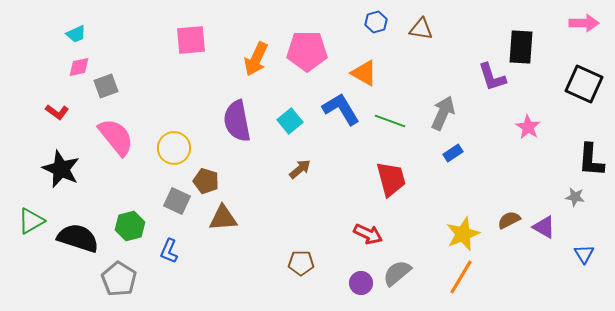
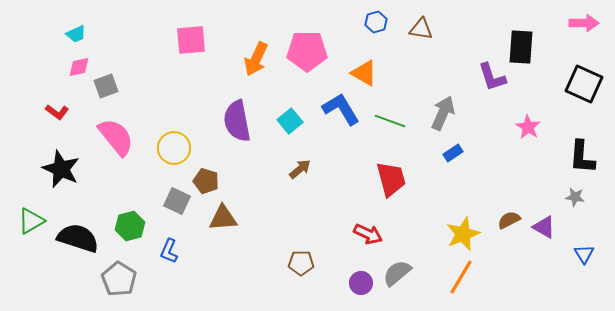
black L-shape at (591, 160): moved 9 px left, 3 px up
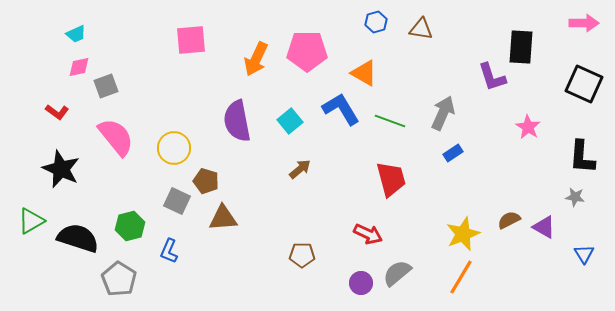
brown pentagon at (301, 263): moved 1 px right, 8 px up
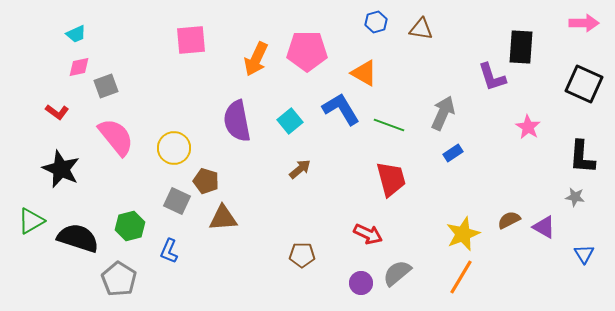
green line at (390, 121): moved 1 px left, 4 px down
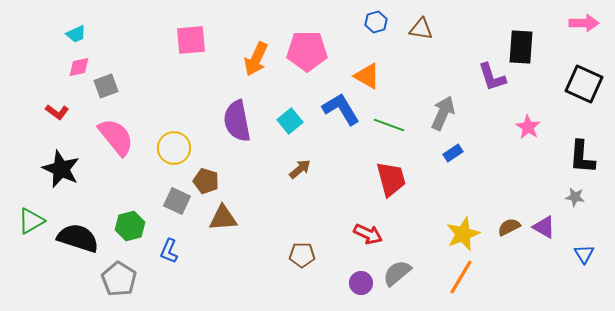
orange triangle at (364, 73): moved 3 px right, 3 px down
brown semicircle at (509, 220): moved 7 px down
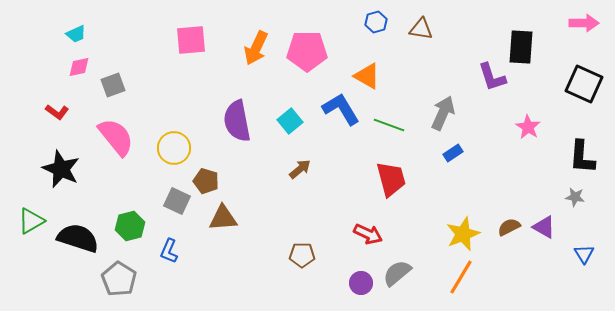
orange arrow at (256, 59): moved 11 px up
gray square at (106, 86): moved 7 px right, 1 px up
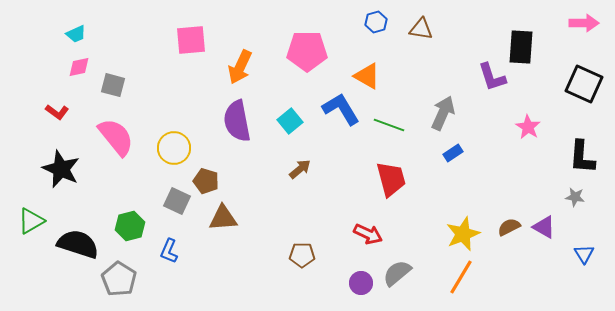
orange arrow at (256, 48): moved 16 px left, 19 px down
gray square at (113, 85): rotated 35 degrees clockwise
black semicircle at (78, 238): moved 6 px down
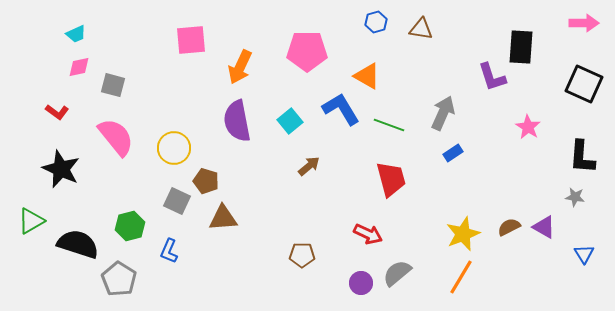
brown arrow at (300, 169): moved 9 px right, 3 px up
